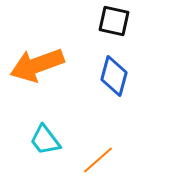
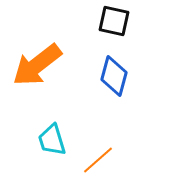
orange arrow: rotated 18 degrees counterclockwise
cyan trapezoid: moved 7 px right; rotated 20 degrees clockwise
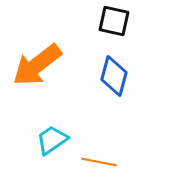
cyan trapezoid: rotated 72 degrees clockwise
orange line: moved 1 px right, 2 px down; rotated 52 degrees clockwise
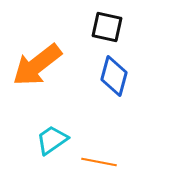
black square: moved 7 px left, 6 px down
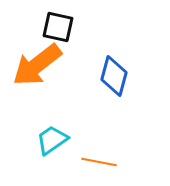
black square: moved 49 px left
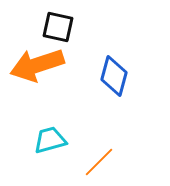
orange arrow: rotated 20 degrees clockwise
cyan trapezoid: moved 2 px left; rotated 20 degrees clockwise
orange line: rotated 56 degrees counterclockwise
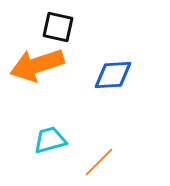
blue diamond: moved 1 px left, 1 px up; rotated 72 degrees clockwise
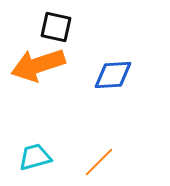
black square: moved 2 px left
orange arrow: moved 1 px right
cyan trapezoid: moved 15 px left, 17 px down
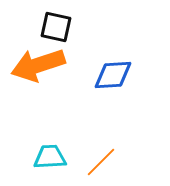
cyan trapezoid: moved 15 px right; rotated 12 degrees clockwise
orange line: moved 2 px right
